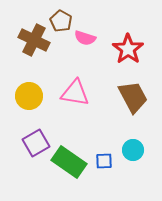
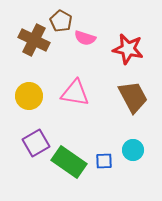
red star: rotated 24 degrees counterclockwise
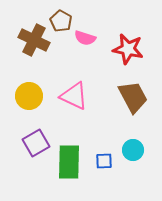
pink triangle: moved 1 px left, 3 px down; rotated 16 degrees clockwise
green rectangle: rotated 56 degrees clockwise
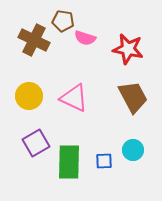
brown pentagon: moved 2 px right; rotated 20 degrees counterclockwise
pink triangle: moved 2 px down
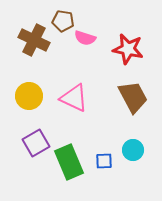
green rectangle: rotated 24 degrees counterclockwise
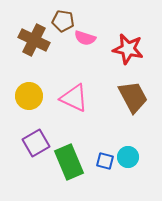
cyan circle: moved 5 px left, 7 px down
blue square: moved 1 px right; rotated 18 degrees clockwise
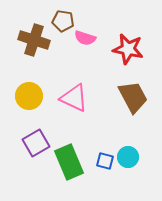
brown cross: rotated 8 degrees counterclockwise
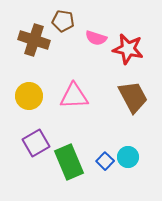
pink semicircle: moved 11 px right
pink triangle: moved 2 px up; rotated 28 degrees counterclockwise
blue square: rotated 30 degrees clockwise
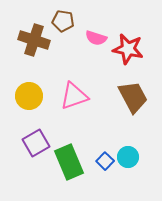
pink triangle: rotated 16 degrees counterclockwise
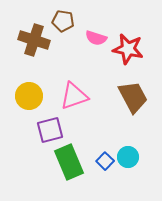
purple square: moved 14 px right, 13 px up; rotated 16 degrees clockwise
